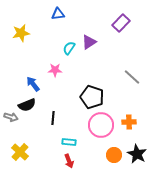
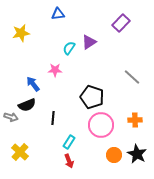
orange cross: moved 6 px right, 2 px up
cyan rectangle: rotated 64 degrees counterclockwise
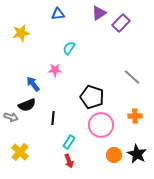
purple triangle: moved 10 px right, 29 px up
orange cross: moved 4 px up
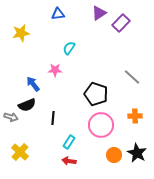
black pentagon: moved 4 px right, 3 px up
black star: moved 1 px up
red arrow: rotated 120 degrees clockwise
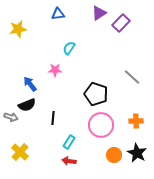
yellow star: moved 3 px left, 4 px up
blue arrow: moved 3 px left
orange cross: moved 1 px right, 5 px down
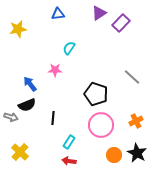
orange cross: rotated 24 degrees counterclockwise
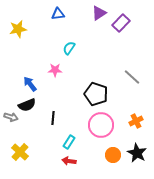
orange circle: moved 1 px left
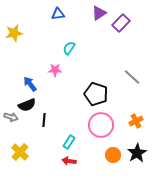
yellow star: moved 4 px left, 4 px down
black line: moved 9 px left, 2 px down
black star: rotated 12 degrees clockwise
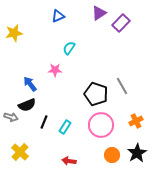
blue triangle: moved 2 px down; rotated 16 degrees counterclockwise
gray line: moved 10 px left, 9 px down; rotated 18 degrees clockwise
black line: moved 2 px down; rotated 16 degrees clockwise
cyan rectangle: moved 4 px left, 15 px up
orange circle: moved 1 px left
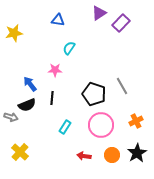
blue triangle: moved 4 px down; rotated 32 degrees clockwise
black pentagon: moved 2 px left
black line: moved 8 px right, 24 px up; rotated 16 degrees counterclockwise
red arrow: moved 15 px right, 5 px up
